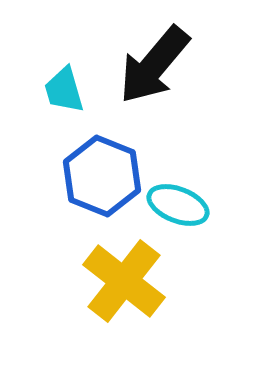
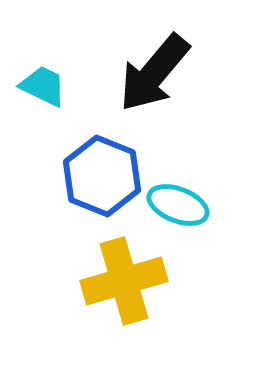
black arrow: moved 8 px down
cyan trapezoid: moved 21 px left, 4 px up; rotated 132 degrees clockwise
yellow cross: rotated 36 degrees clockwise
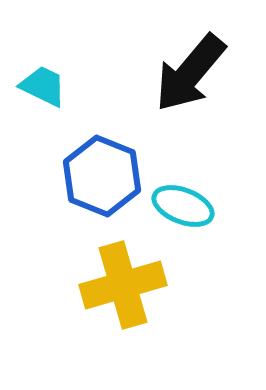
black arrow: moved 36 px right
cyan ellipse: moved 5 px right, 1 px down
yellow cross: moved 1 px left, 4 px down
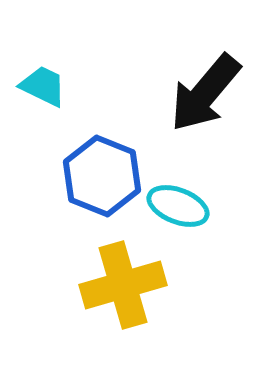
black arrow: moved 15 px right, 20 px down
cyan ellipse: moved 5 px left
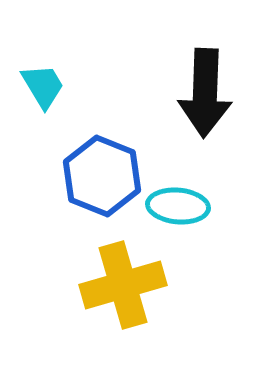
cyan trapezoid: rotated 33 degrees clockwise
black arrow: rotated 38 degrees counterclockwise
cyan ellipse: rotated 16 degrees counterclockwise
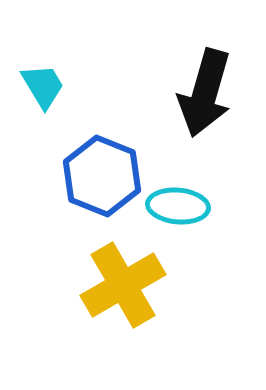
black arrow: rotated 14 degrees clockwise
yellow cross: rotated 14 degrees counterclockwise
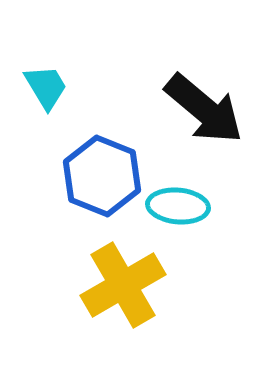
cyan trapezoid: moved 3 px right, 1 px down
black arrow: moved 1 px left, 16 px down; rotated 66 degrees counterclockwise
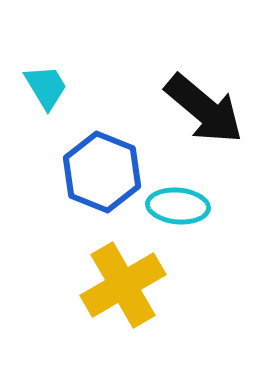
blue hexagon: moved 4 px up
